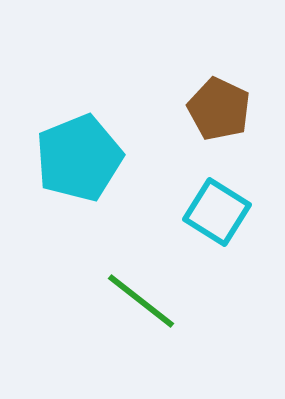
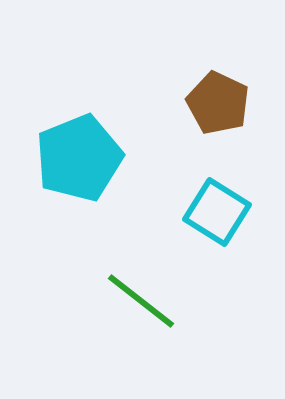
brown pentagon: moved 1 px left, 6 px up
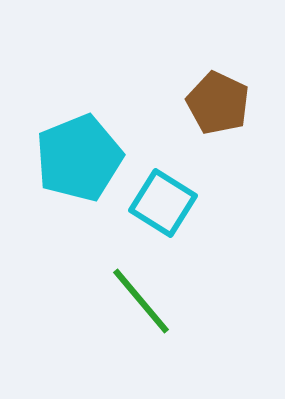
cyan square: moved 54 px left, 9 px up
green line: rotated 12 degrees clockwise
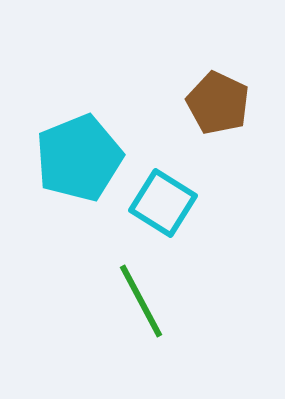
green line: rotated 12 degrees clockwise
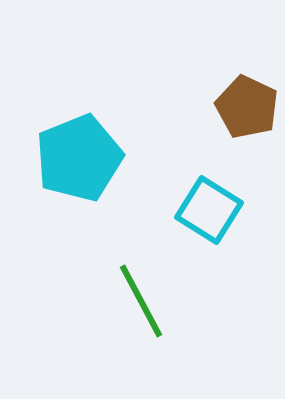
brown pentagon: moved 29 px right, 4 px down
cyan square: moved 46 px right, 7 px down
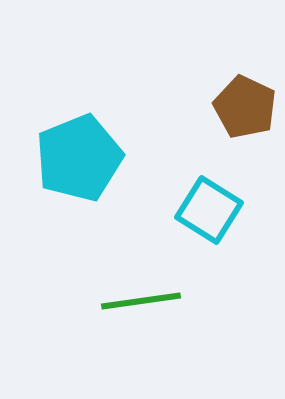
brown pentagon: moved 2 px left
green line: rotated 70 degrees counterclockwise
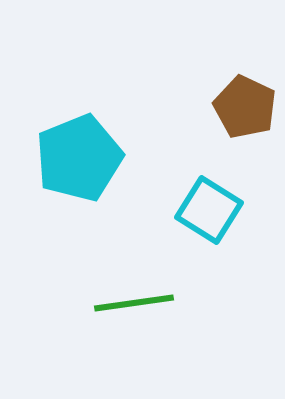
green line: moved 7 px left, 2 px down
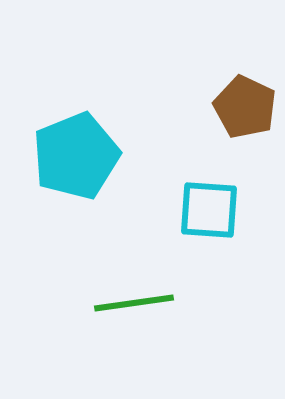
cyan pentagon: moved 3 px left, 2 px up
cyan square: rotated 28 degrees counterclockwise
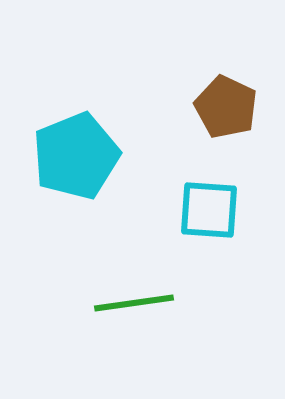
brown pentagon: moved 19 px left
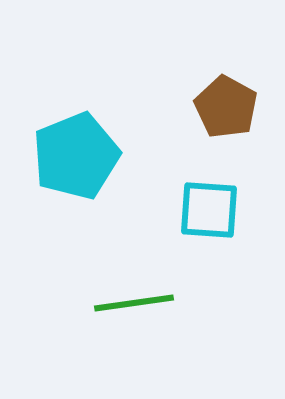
brown pentagon: rotated 4 degrees clockwise
